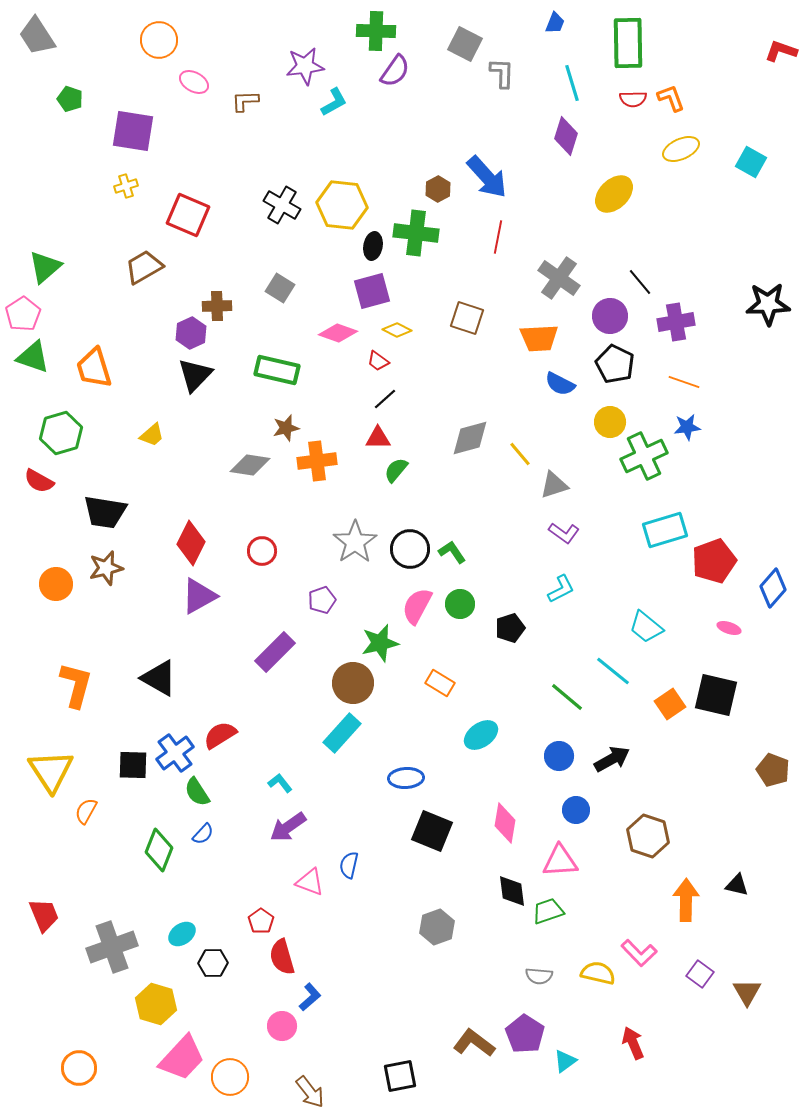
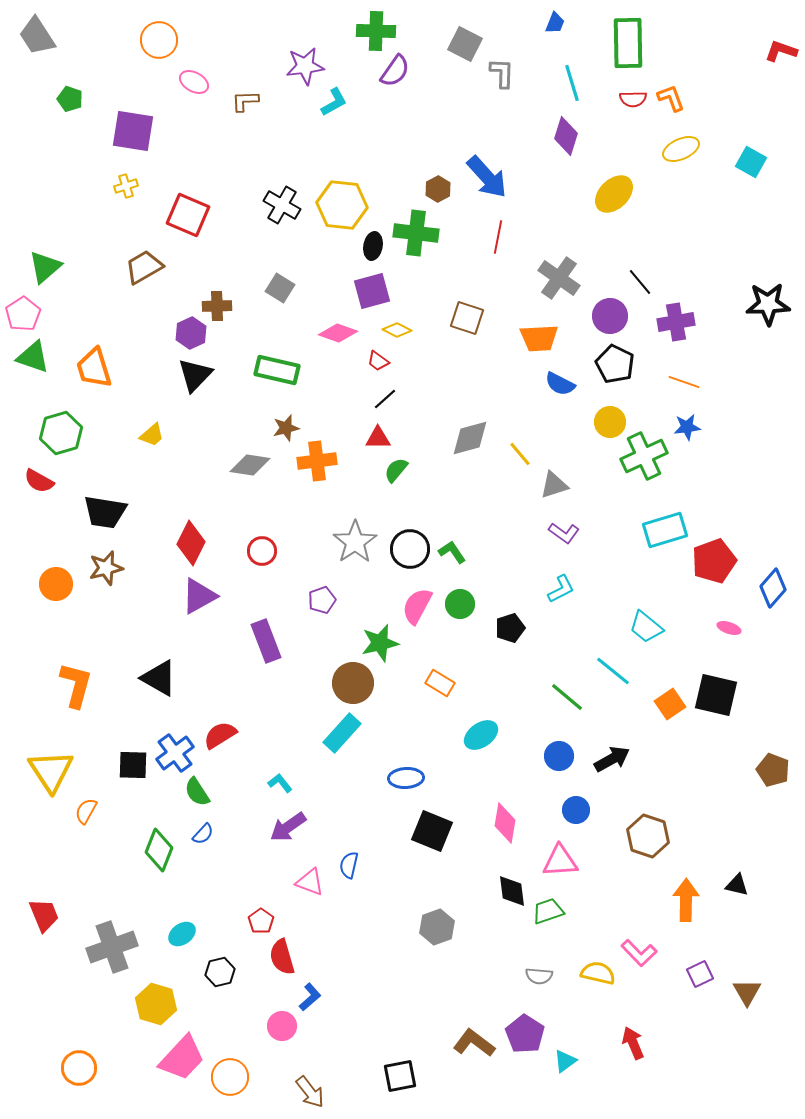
purple rectangle at (275, 652): moved 9 px left, 11 px up; rotated 66 degrees counterclockwise
black hexagon at (213, 963): moved 7 px right, 9 px down; rotated 12 degrees counterclockwise
purple square at (700, 974): rotated 28 degrees clockwise
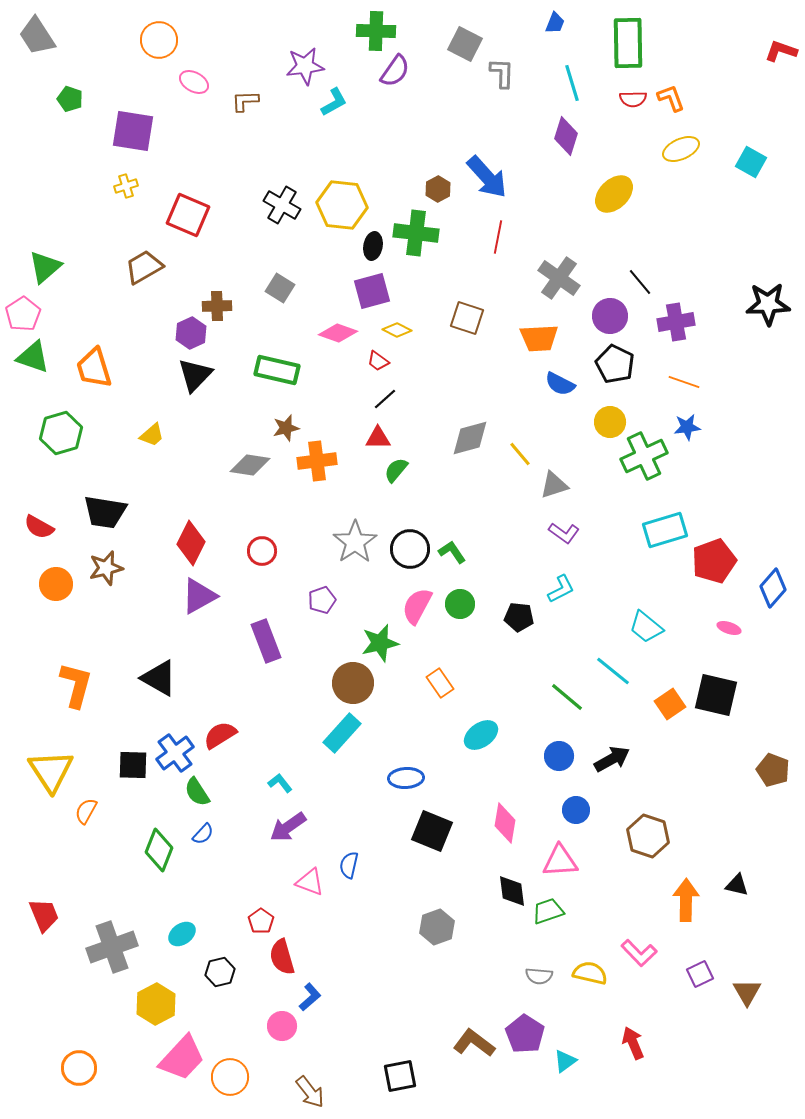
red semicircle at (39, 481): moved 46 px down
black pentagon at (510, 628): moved 9 px right, 11 px up; rotated 24 degrees clockwise
orange rectangle at (440, 683): rotated 24 degrees clockwise
yellow semicircle at (598, 973): moved 8 px left
yellow hexagon at (156, 1004): rotated 15 degrees clockwise
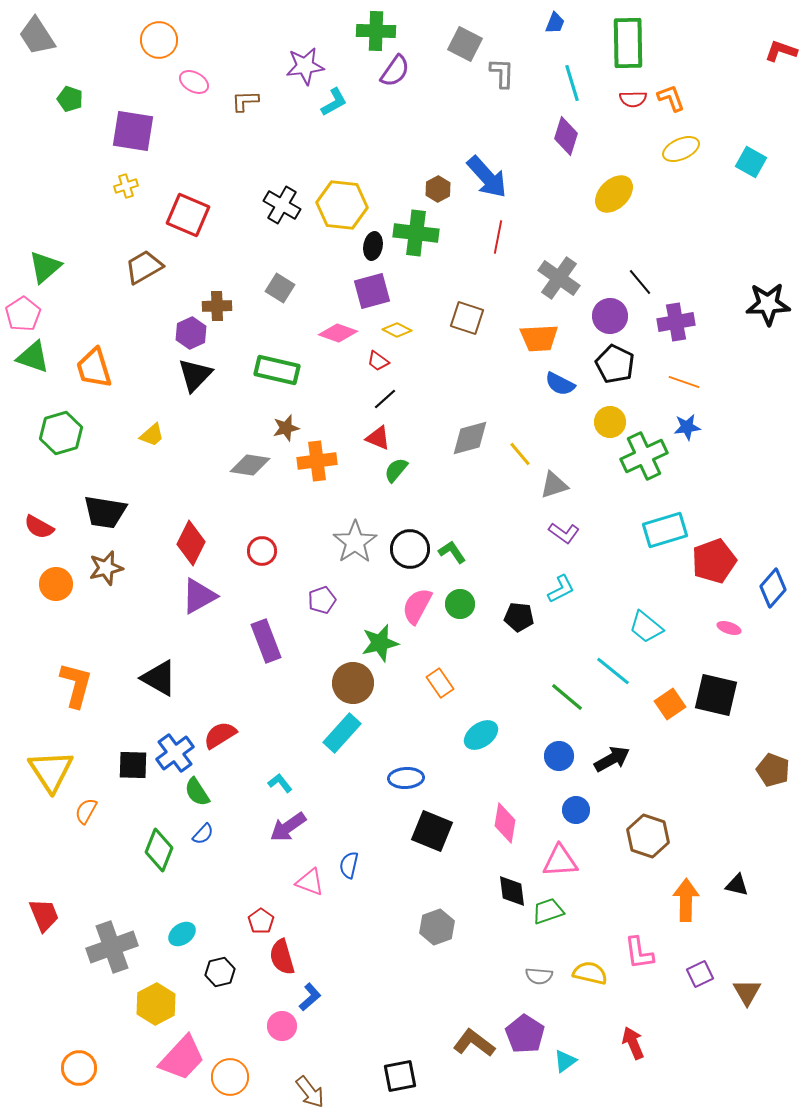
red triangle at (378, 438): rotated 24 degrees clockwise
pink L-shape at (639, 953): rotated 36 degrees clockwise
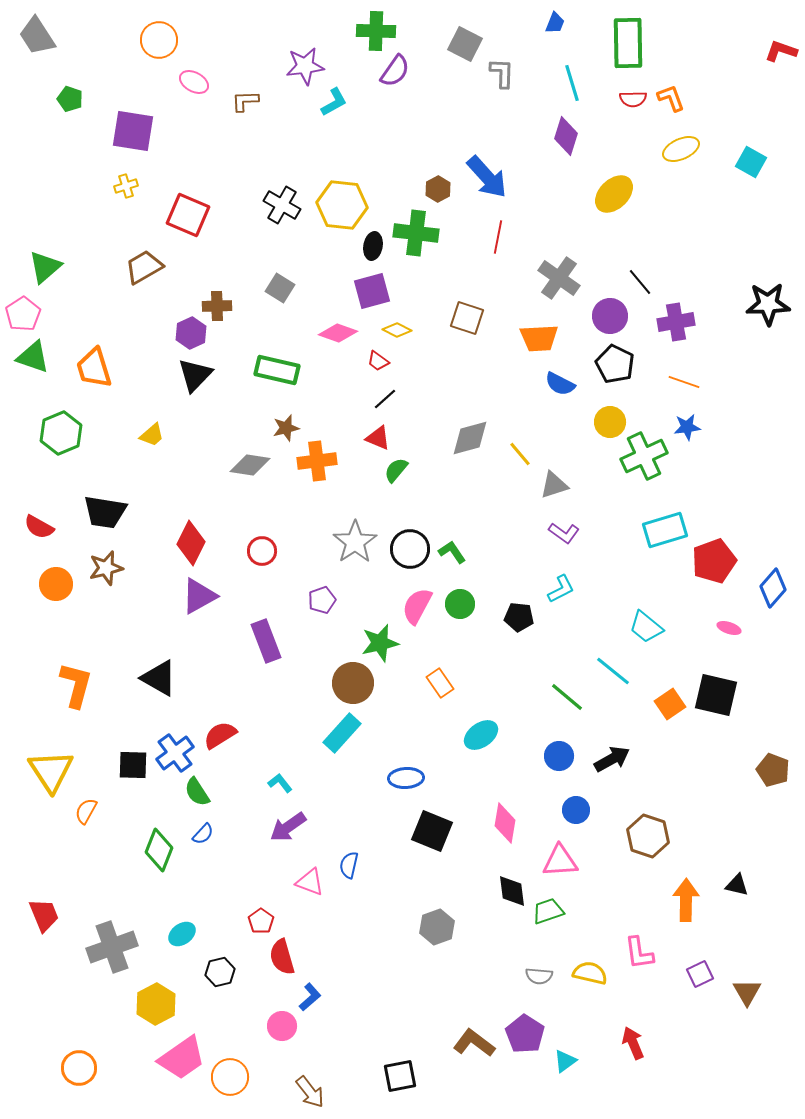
green hexagon at (61, 433): rotated 6 degrees counterclockwise
pink trapezoid at (182, 1058): rotated 12 degrees clockwise
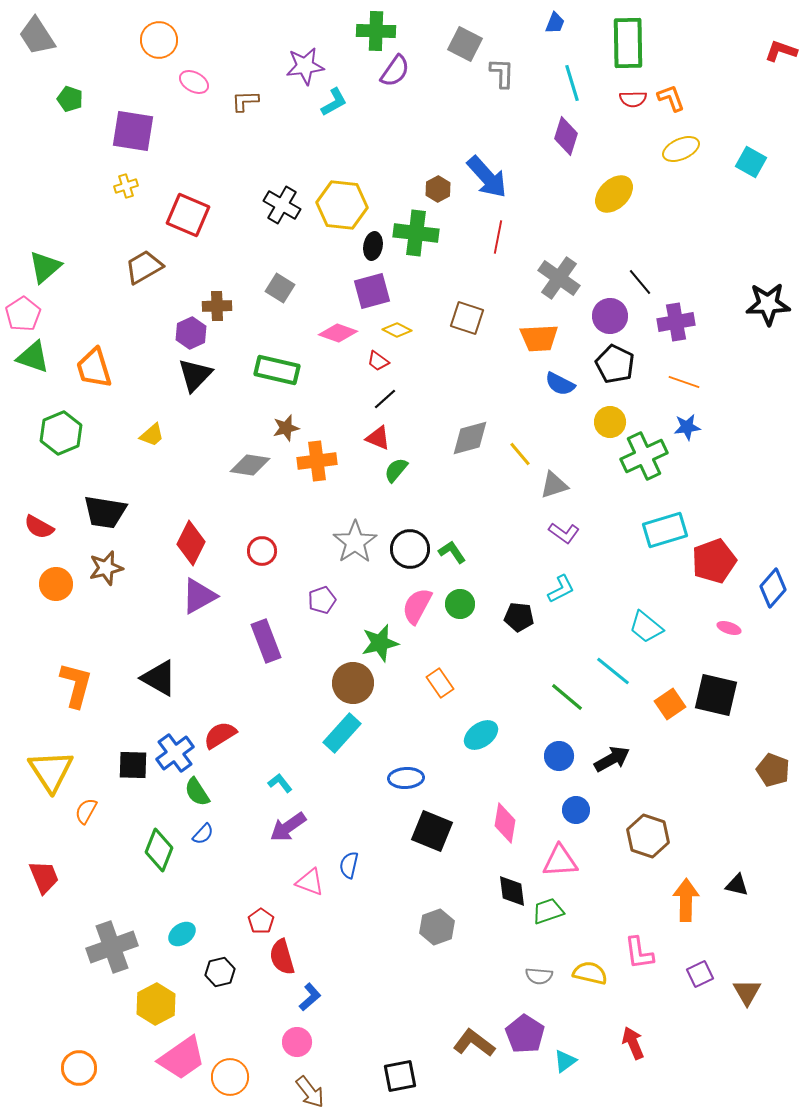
red trapezoid at (44, 915): moved 38 px up
pink circle at (282, 1026): moved 15 px right, 16 px down
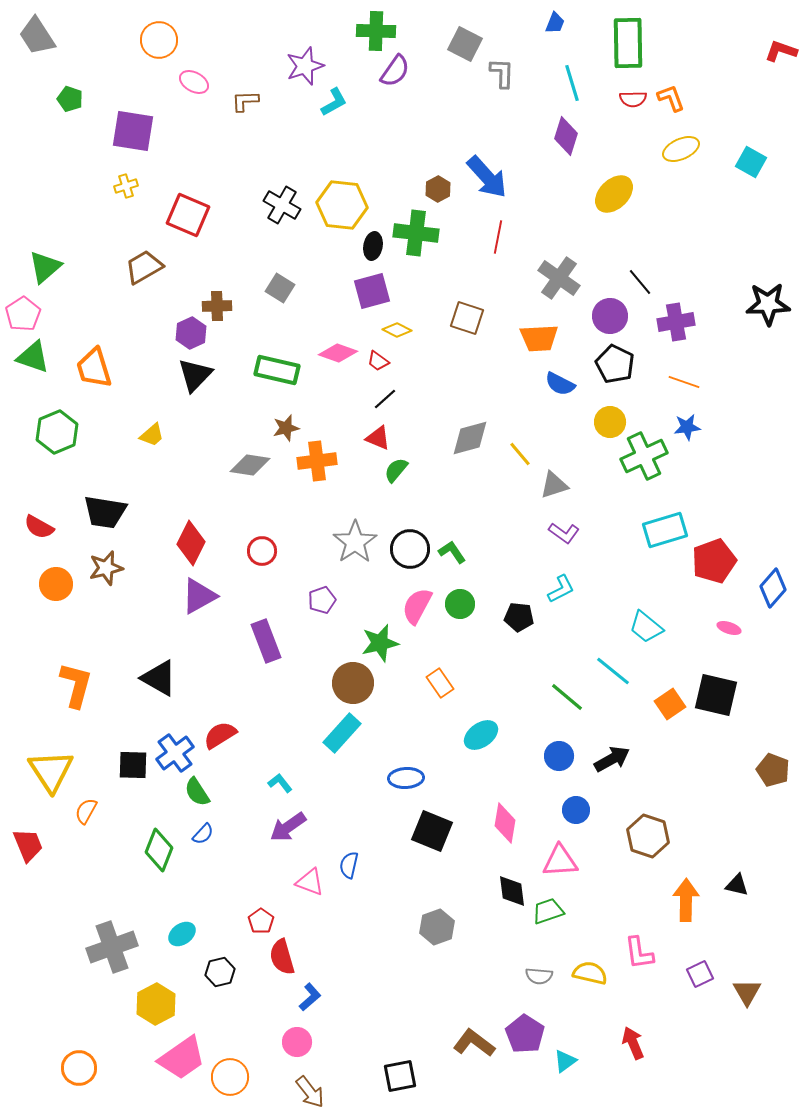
purple star at (305, 66): rotated 12 degrees counterclockwise
pink diamond at (338, 333): moved 20 px down
green hexagon at (61, 433): moved 4 px left, 1 px up
red trapezoid at (44, 877): moved 16 px left, 32 px up
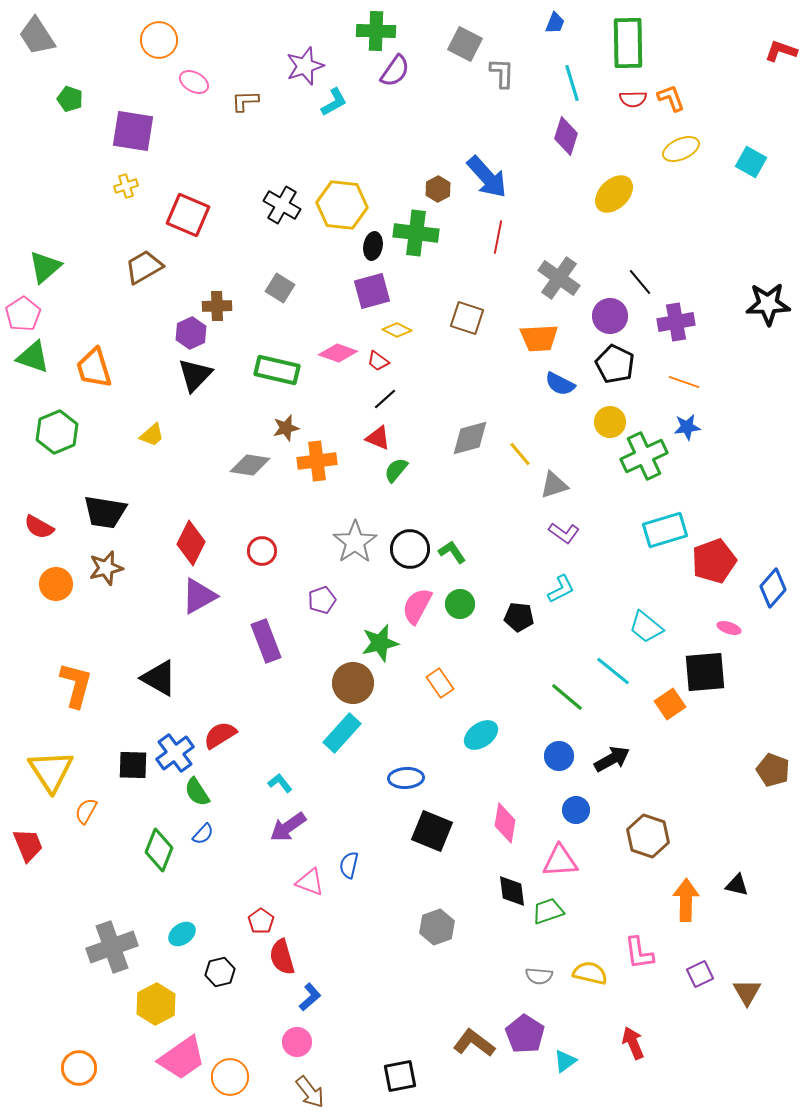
black square at (716, 695): moved 11 px left, 23 px up; rotated 18 degrees counterclockwise
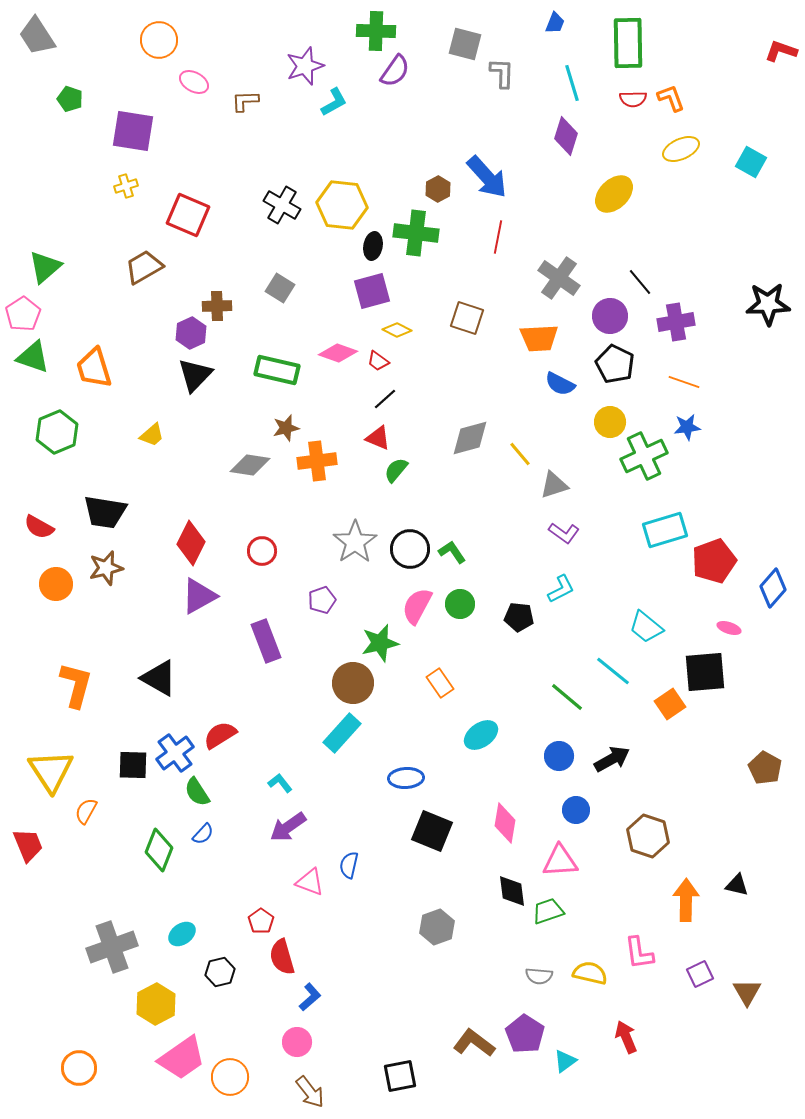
gray square at (465, 44): rotated 12 degrees counterclockwise
brown pentagon at (773, 770): moved 8 px left, 2 px up; rotated 8 degrees clockwise
red arrow at (633, 1043): moved 7 px left, 6 px up
